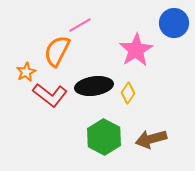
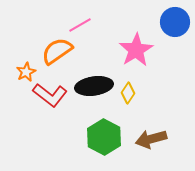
blue circle: moved 1 px right, 1 px up
orange semicircle: rotated 28 degrees clockwise
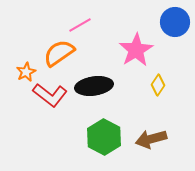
orange semicircle: moved 2 px right, 2 px down
yellow diamond: moved 30 px right, 8 px up
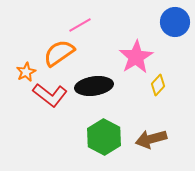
pink star: moved 7 px down
yellow diamond: rotated 10 degrees clockwise
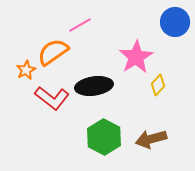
orange semicircle: moved 6 px left, 1 px up
orange star: moved 2 px up
red L-shape: moved 2 px right, 3 px down
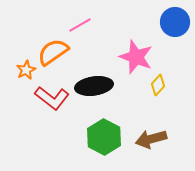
pink star: rotated 20 degrees counterclockwise
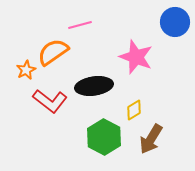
pink line: rotated 15 degrees clockwise
yellow diamond: moved 24 px left, 25 px down; rotated 15 degrees clockwise
red L-shape: moved 2 px left, 3 px down
brown arrow: rotated 44 degrees counterclockwise
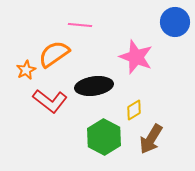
pink line: rotated 20 degrees clockwise
orange semicircle: moved 1 px right, 2 px down
